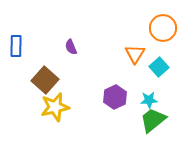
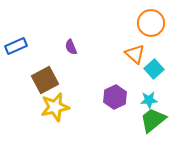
orange circle: moved 12 px left, 5 px up
blue rectangle: rotated 65 degrees clockwise
orange triangle: rotated 20 degrees counterclockwise
cyan square: moved 5 px left, 2 px down
brown square: rotated 20 degrees clockwise
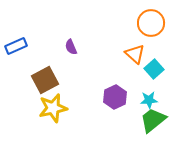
yellow star: moved 2 px left, 1 px down
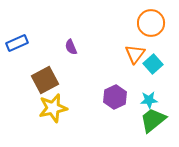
blue rectangle: moved 1 px right, 3 px up
orange triangle: rotated 25 degrees clockwise
cyan square: moved 1 px left, 5 px up
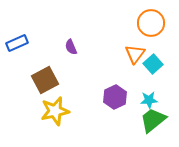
yellow star: moved 2 px right, 3 px down
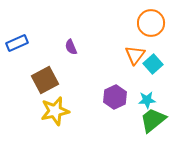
orange triangle: moved 1 px down
cyan star: moved 2 px left
